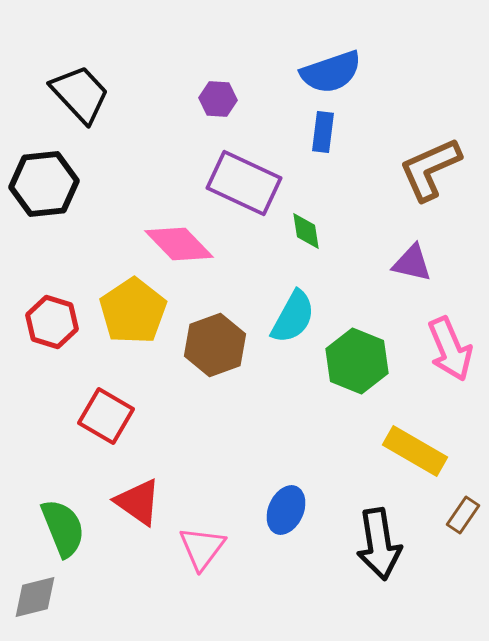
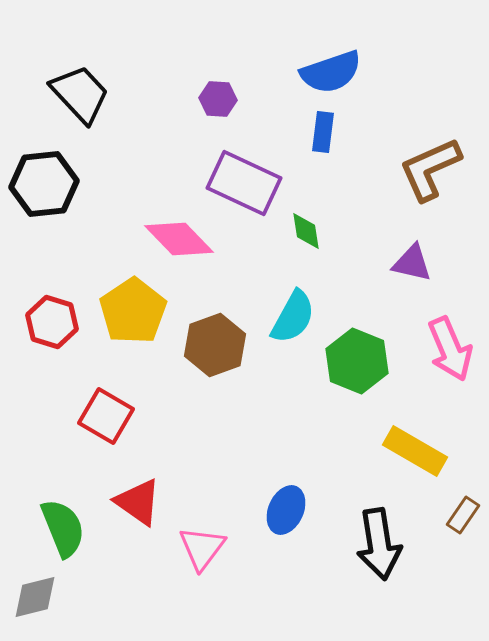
pink diamond: moved 5 px up
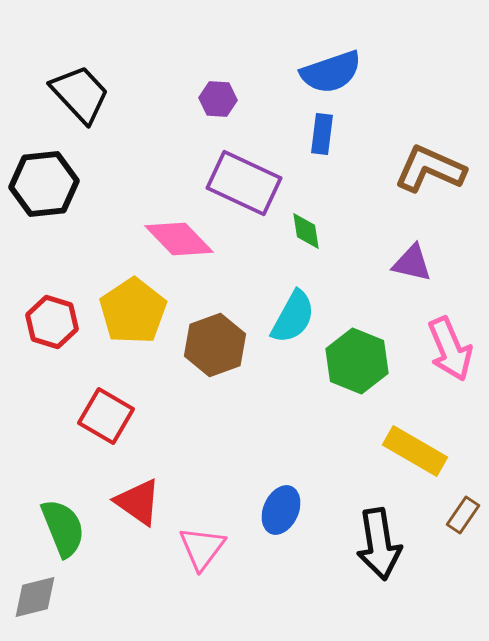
blue rectangle: moved 1 px left, 2 px down
brown L-shape: rotated 48 degrees clockwise
blue ellipse: moved 5 px left
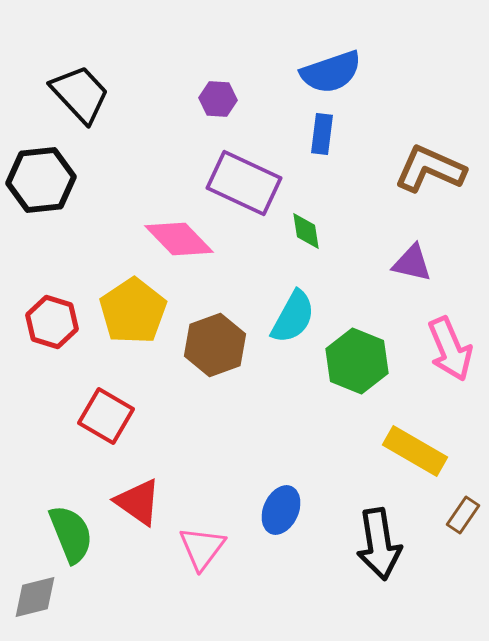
black hexagon: moved 3 px left, 4 px up
green semicircle: moved 8 px right, 6 px down
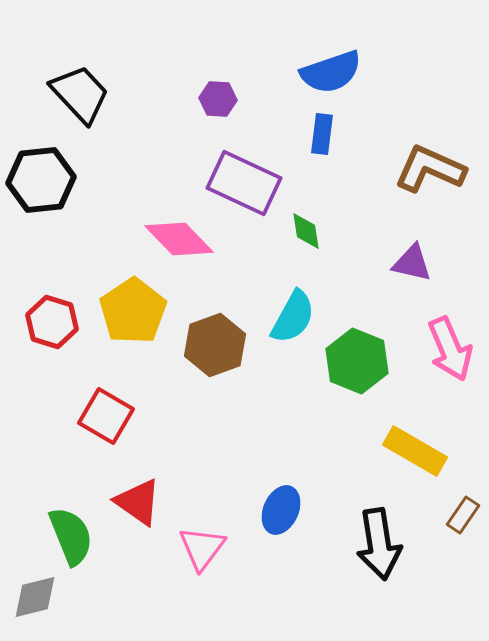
green semicircle: moved 2 px down
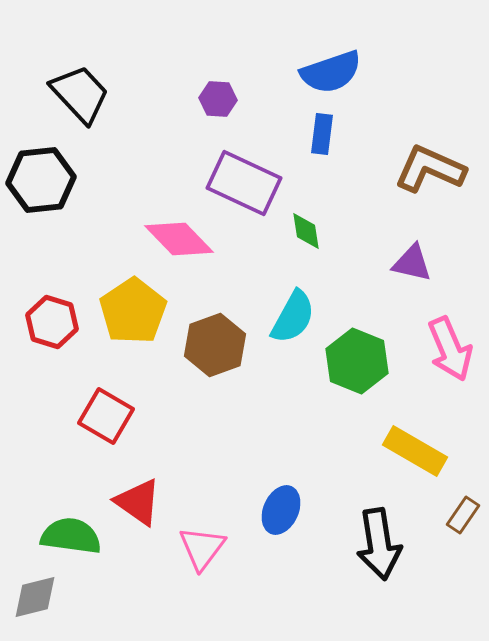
green semicircle: rotated 60 degrees counterclockwise
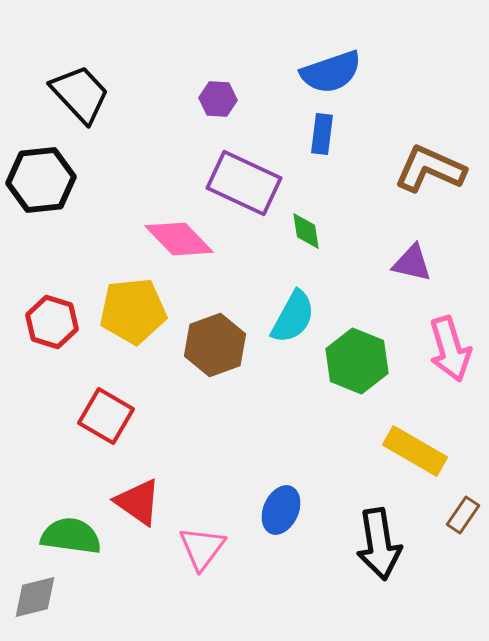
yellow pentagon: rotated 28 degrees clockwise
pink arrow: rotated 6 degrees clockwise
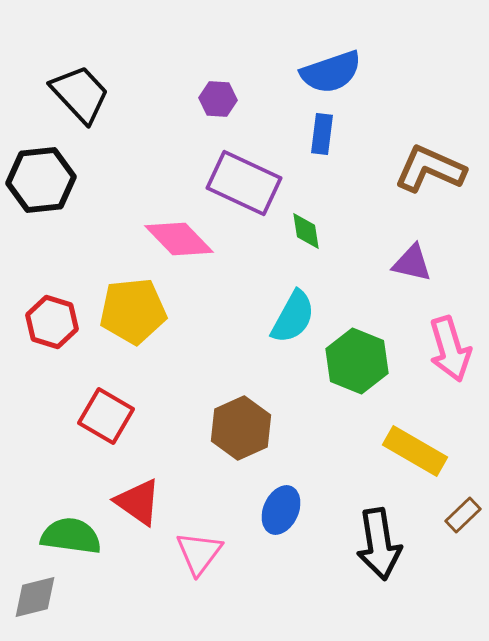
brown hexagon: moved 26 px right, 83 px down; rotated 4 degrees counterclockwise
brown rectangle: rotated 12 degrees clockwise
pink triangle: moved 3 px left, 5 px down
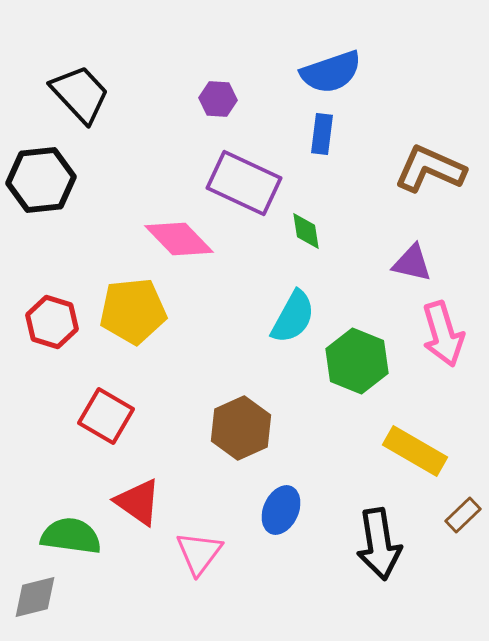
pink arrow: moved 7 px left, 15 px up
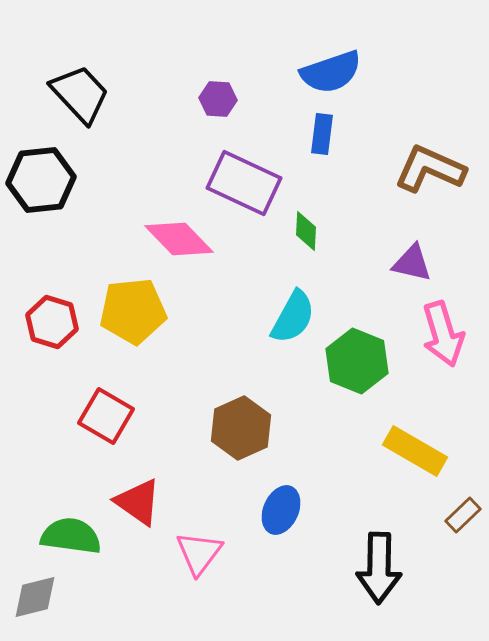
green diamond: rotated 12 degrees clockwise
black arrow: moved 24 px down; rotated 10 degrees clockwise
